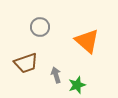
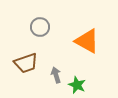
orange triangle: rotated 12 degrees counterclockwise
green star: rotated 30 degrees counterclockwise
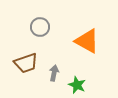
gray arrow: moved 2 px left, 2 px up; rotated 28 degrees clockwise
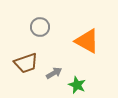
gray arrow: rotated 49 degrees clockwise
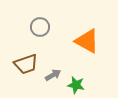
brown trapezoid: moved 1 px down
gray arrow: moved 1 px left, 2 px down
green star: moved 1 px left; rotated 12 degrees counterclockwise
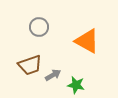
gray circle: moved 1 px left
brown trapezoid: moved 4 px right, 1 px down
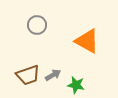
gray circle: moved 2 px left, 2 px up
brown trapezoid: moved 2 px left, 10 px down
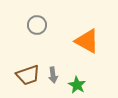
gray arrow: rotated 112 degrees clockwise
green star: moved 1 px right; rotated 18 degrees clockwise
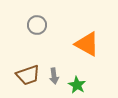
orange triangle: moved 3 px down
gray arrow: moved 1 px right, 1 px down
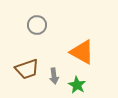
orange triangle: moved 5 px left, 8 px down
brown trapezoid: moved 1 px left, 6 px up
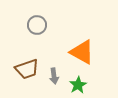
green star: moved 1 px right; rotated 12 degrees clockwise
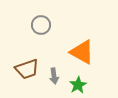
gray circle: moved 4 px right
